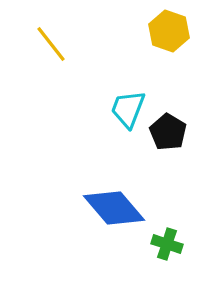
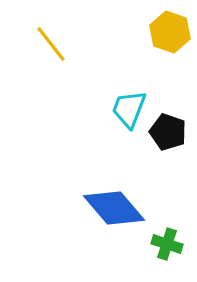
yellow hexagon: moved 1 px right, 1 px down
cyan trapezoid: moved 1 px right
black pentagon: rotated 12 degrees counterclockwise
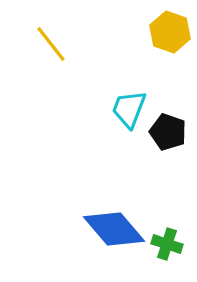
blue diamond: moved 21 px down
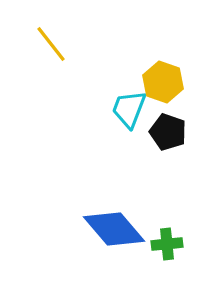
yellow hexagon: moved 7 px left, 50 px down
green cross: rotated 24 degrees counterclockwise
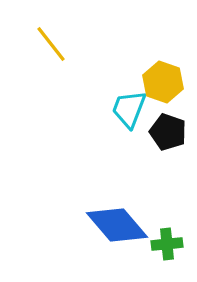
blue diamond: moved 3 px right, 4 px up
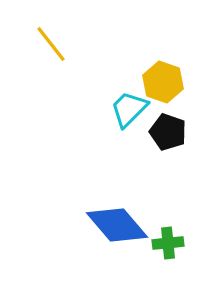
cyan trapezoid: rotated 24 degrees clockwise
green cross: moved 1 px right, 1 px up
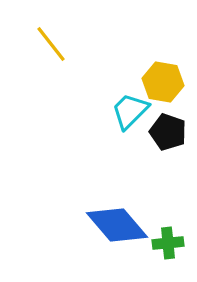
yellow hexagon: rotated 9 degrees counterclockwise
cyan trapezoid: moved 1 px right, 2 px down
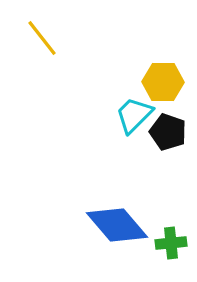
yellow line: moved 9 px left, 6 px up
yellow hexagon: rotated 9 degrees counterclockwise
cyan trapezoid: moved 4 px right, 4 px down
green cross: moved 3 px right
